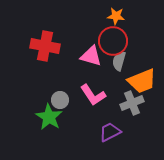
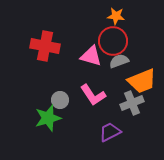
gray semicircle: rotated 54 degrees clockwise
green star: moved 1 px left, 1 px down; rotated 24 degrees clockwise
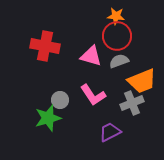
red circle: moved 4 px right, 5 px up
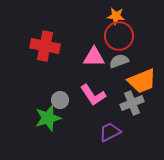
red circle: moved 2 px right
pink triangle: moved 3 px right, 1 px down; rotated 15 degrees counterclockwise
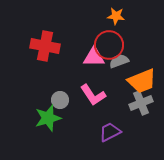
red circle: moved 10 px left, 9 px down
gray cross: moved 9 px right
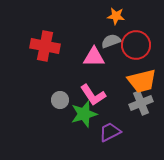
red circle: moved 27 px right
gray semicircle: moved 8 px left, 20 px up
orange trapezoid: rotated 8 degrees clockwise
green star: moved 36 px right, 4 px up
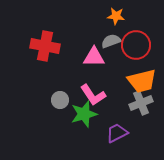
purple trapezoid: moved 7 px right, 1 px down
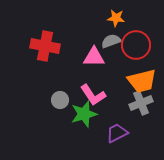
orange star: moved 2 px down
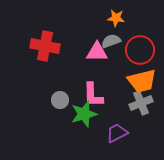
red circle: moved 4 px right, 5 px down
pink triangle: moved 3 px right, 5 px up
pink L-shape: rotated 32 degrees clockwise
